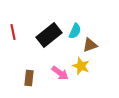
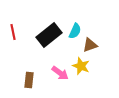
brown rectangle: moved 2 px down
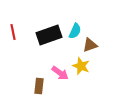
black rectangle: rotated 20 degrees clockwise
brown rectangle: moved 10 px right, 6 px down
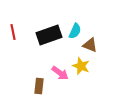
brown triangle: rotated 42 degrees clockwise
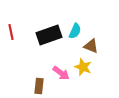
red line: moved 2 px left
brown triangle: moved 1 px right, 1 px down
yellow star: moved 2 px right, 1 px down
pink arrow: moved 1 px right
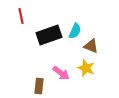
red line: moved 10 px right, 16 px up
yellow star: moved 3 px right, 1 px down
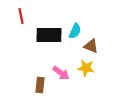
black rectangle: rotated 20 degrees clockwise
yellow star: rotated 12 degrees counterclockwise
brown rectangle: moved 1 px right, 1 px up
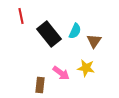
black rectangle: moved 1 px up; rotated 50 degrees clockwise
brown triangle: moved 3 px right, 5 px up; rotated 42 degrees clockwise
